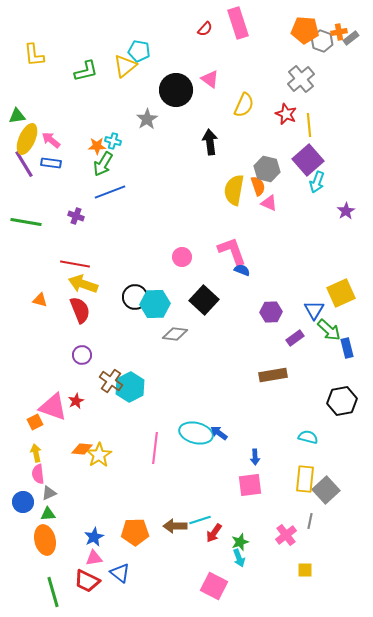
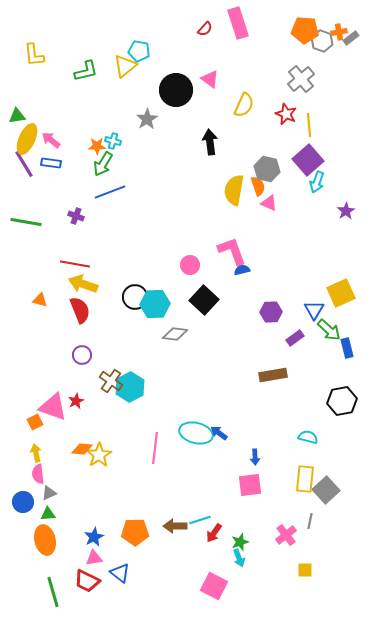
pink circle at (182, 257): moved 8 px right, 8 px down
blue semicircle at (242, 270): rotated 35 degrees counterclockwise
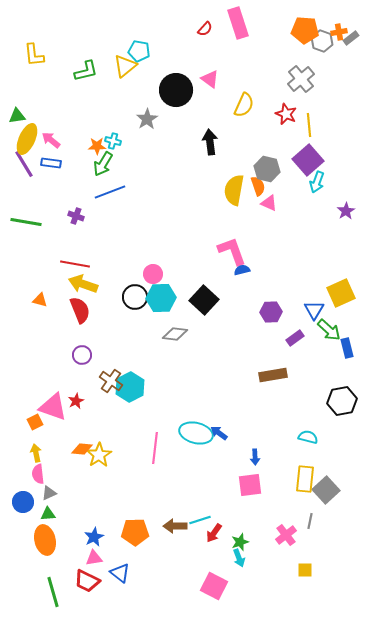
pink circle at (190, 265): moved 37 px left, 9 px down
cyan hexagon at (155, 304): moved 6 px right, 6 px up
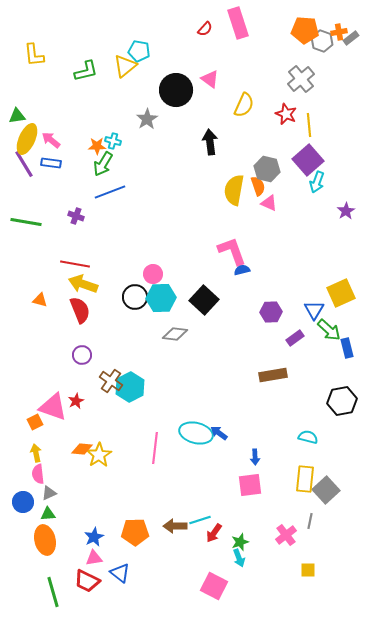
yellow square at (305, 570): moved 3 px right
